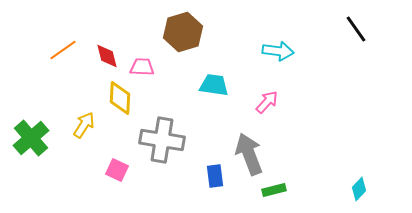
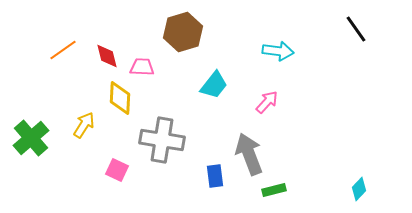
cyan trapezoid: rotated 120 degrees clockwise
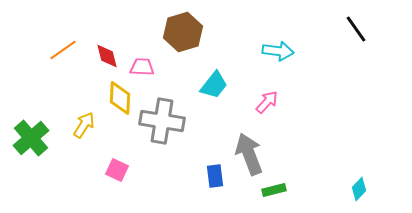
gray cross: moved 19 px up
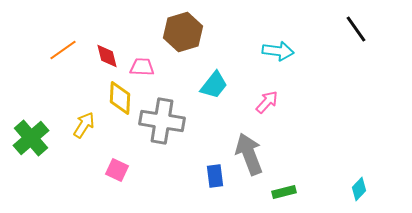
green rectangle: moved 10 px right, 2 px down
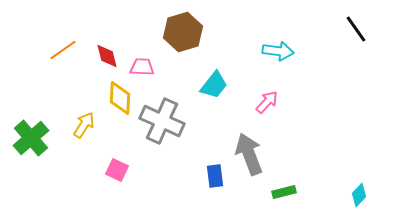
gray cross: rotated 15 degrees clockwise
cyan diamond: moved 6 px down
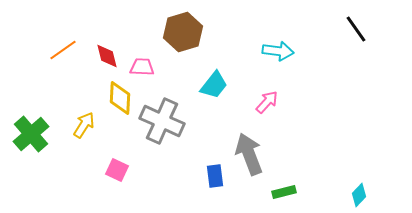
green cross: moved 4 px up
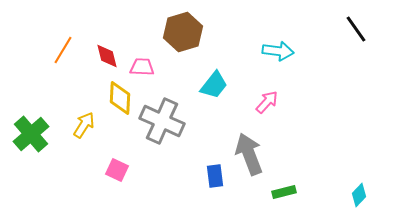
orange line: rotated 24 degrees counterclockwise
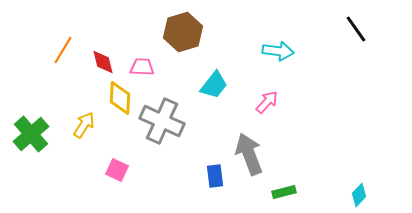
red diamond: moved 4 px left, 6 px down
